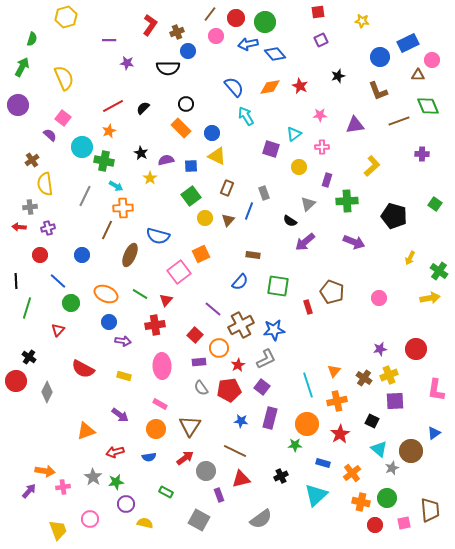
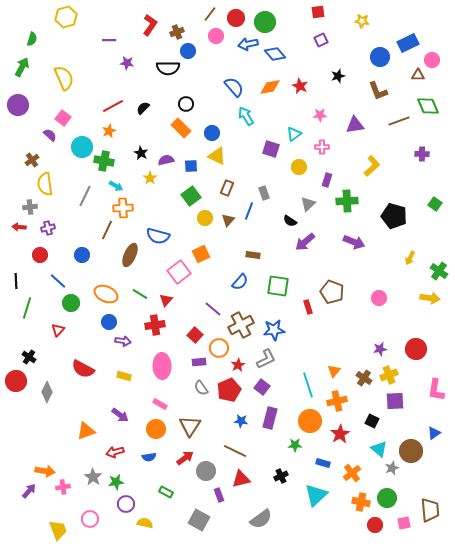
yellow arrow at (430, 298): rotated 18 degrees clockwise
red pentagon at (229, 390): rotated 15 degrees counterclockwise
orange circle at (307, 424): moved 3 px right, 3 px up
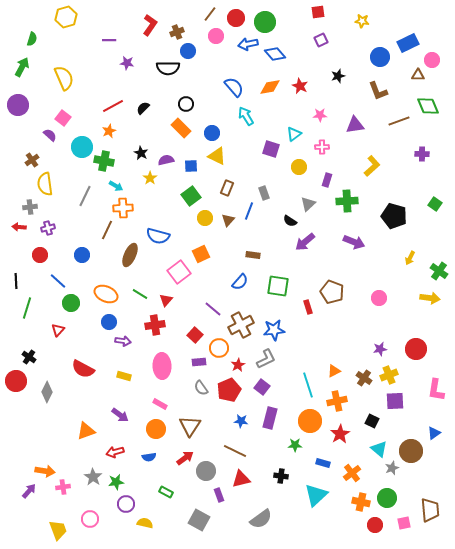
orange triangle at (334, 371): rotated 24 degrees clockwise
black cross at (281, 476): rotated 32 degrees clockwise
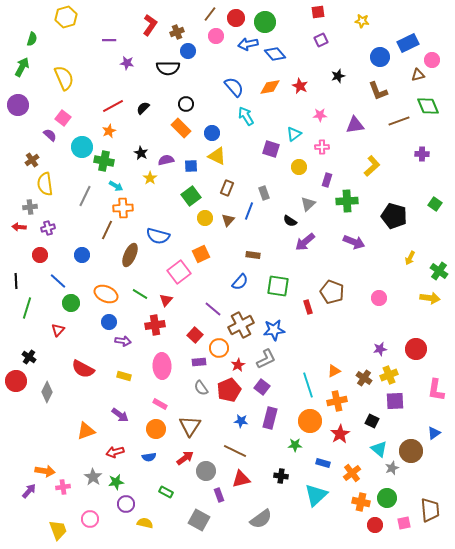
brown triangle at (418, 75): rotated 16 degrees counterclockwise
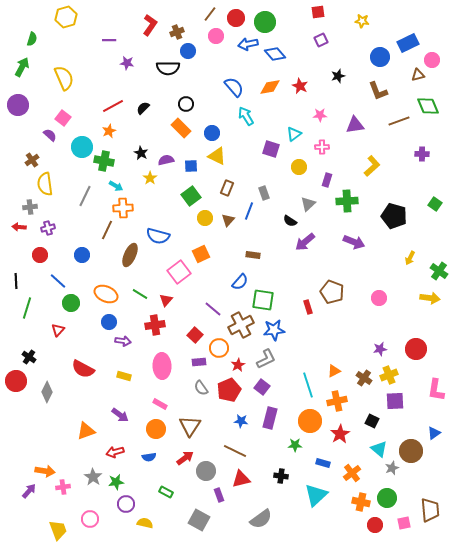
green square at (278, 286): moved 15 px left, 14 px down
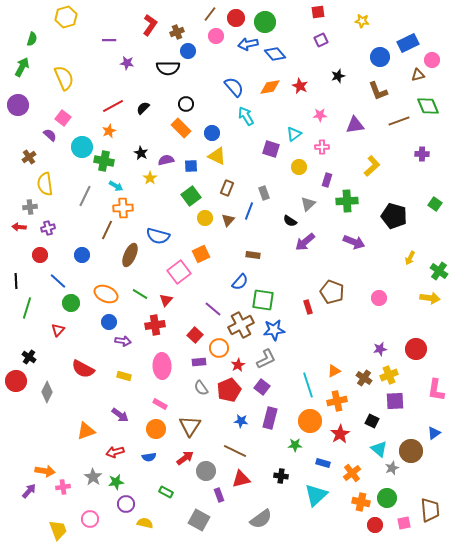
brown cross at (32, 160): moved 3 px left, 3 px up
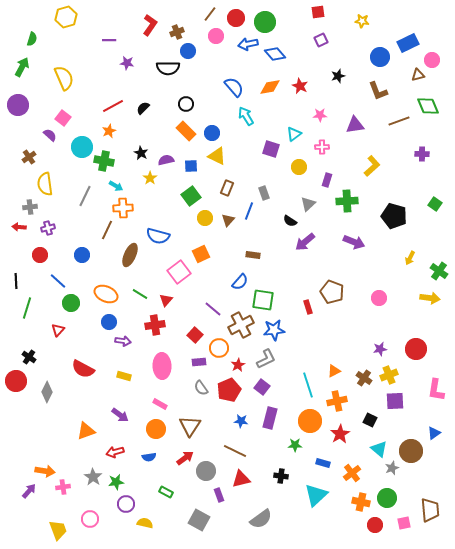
orange rectangle at (181, 128): moved 5 px right, 3 px down
black square at (372, 421): moved 2 px left, 1 px up
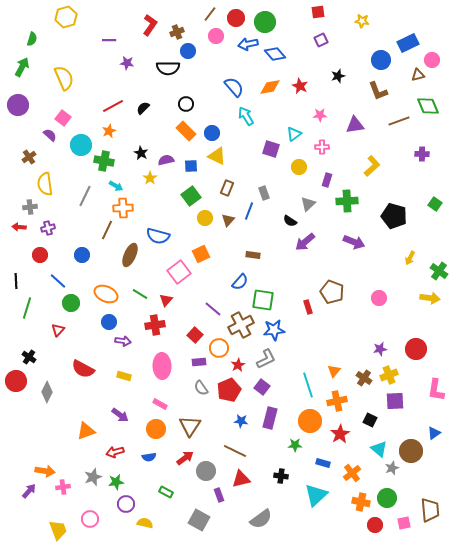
blue circle at (380, 57): moved 1 px right, 3 px down
cyan circle at (82, 147): moved 1 px left, 2 px up
orange triangle at (334, 371): rotated 24 degrees counterclockwise
gray star at (93, 477): rotated 18 degrees clockwise
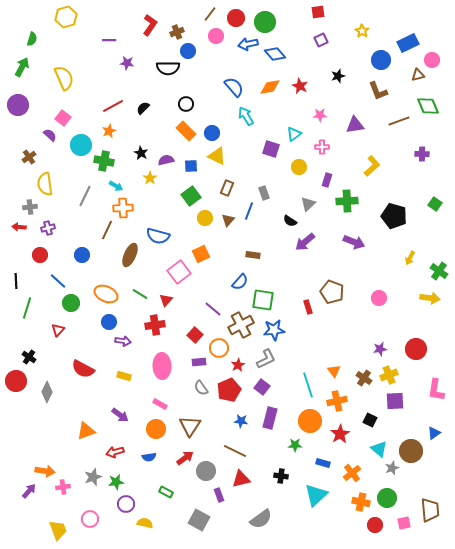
yellow star at (362, 21): moved 10 px down; rotated 24 degrees clockwise
orange triangle at (334, 371): rotated 16 degrees counterclockwise
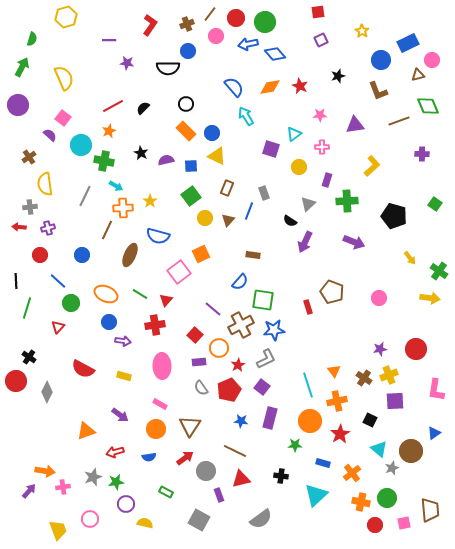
brown cross at (177, 32): moved 10 px right, 8 px up
yellow star at (150, 178): moved 23 px down
purple arrow at (305, 242): rotated 25 degrees counterclockwise
yellow arrow at (410, 258): rotated 64 degrees counterclockwise
red triangle at (58, 330): moved 3 px up
